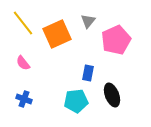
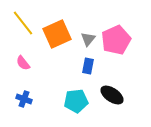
gray triangle: moved 18 px down
blue rectangle: moved 7 px up
black ellipse: rotated 35 degrees counterclockwise
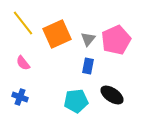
blue cross: moved 4 px left, 2 px up
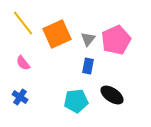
blue cross: rotated 14 degrees clockwise
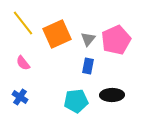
black ellipse: rotated 35 degrees counterclockwise
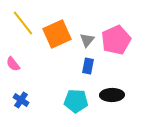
gray triangle: moved 1 px left, 1 px down
pink semicircle: moved 10 px left, 1 px down
blue cross: moved 1 px right, 3 px down
cyan pentagon: rotated 10 degrees clockwise
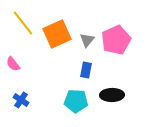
blue rectangle: moved 2 px left, 4 px down
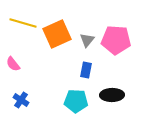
yellow line: rotated 36 degrees counterclockwise
pink pentagon: rotated 28 degrees clockwise
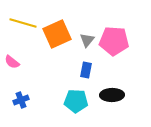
pink pentagon: moved 2 px left, 1 px down
pink semicircle: moved 1 px left, 2 px up; rotated 14 degrees counterclockwise
blue cross: rotated 35 degrees clockwise
